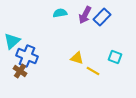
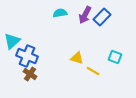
brown cross: moved 10 px right, 3 px down
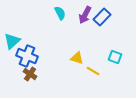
cyan semicircle: rotated 72 degrees clockwise
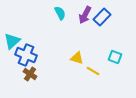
blue cross: moved 1 px left, 1 px up
